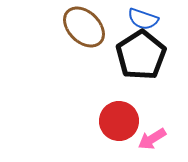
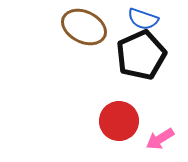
brown ellipse: rotated 18 degrees counterclockwise
black pentagon: rotated 9 degrees clockwise
pink arrow: moved 8 px right
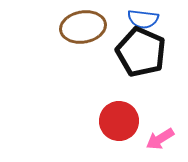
blue semicircle: rotated 12 degrees counterclockwise
brown ellipse: moved 1 px left; rotated 36 degrees counterclockwise
black pentagon: moved 3 px up; rotated 24 degrees counterclockwise
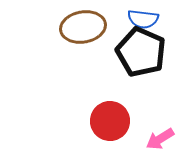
red circle: moved 9 px left
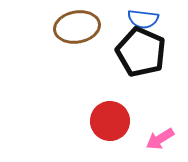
brown ellipse: moved 6 px left
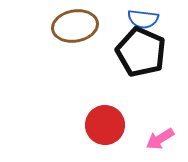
brown ellipse: moved 2 px left, 1 px up
red circle: moved 5 px left, 4 px down
